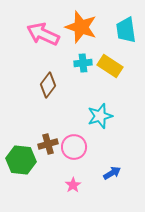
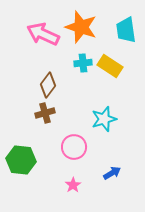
cyan star: moved 4 px right, 3 px down
brown cross: moved 3 px left, 31 px up
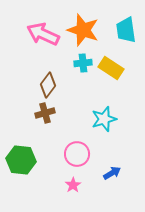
orange star: moved 2 px right, 3 px down
yellow rectangle: moved 1 px right, 2 px down
pink circle: moved 3 px right, 7 px down
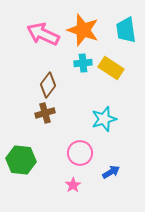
pink circle: moved 3 px right, 1 px up
blue arrow: moved 1 px left, 1 px up
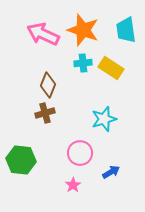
brown diamond: rotated 15 degrees counterclockwise
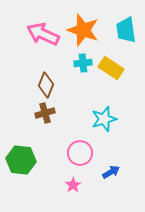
brown diamond: moved 2 px left
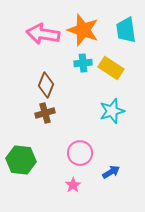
pink arrow: rotated 16 degrees counterclockwise
cyan star: moved 8 px right, 8 px up
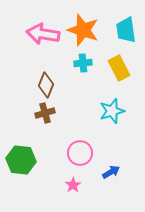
yellow rectangle: moved 8 px right; rotated 30 degrees clockwise
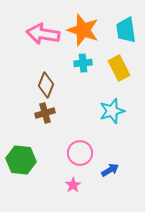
blue arrow: moved 1 px left, 2 px up
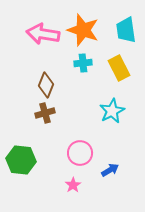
cyan star: rotated 10 degrees counterclockwise
